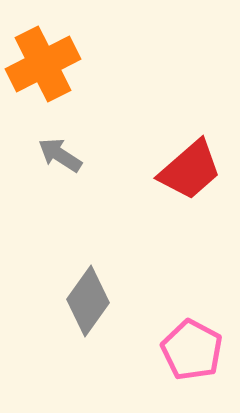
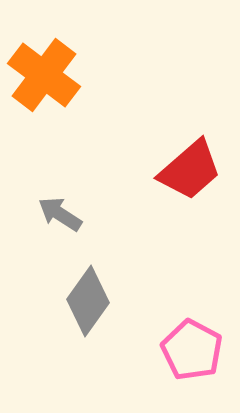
orange cross: moved 1 px right, 11 px down; rotated 26 degrees counterclockwise
gray arrow: moved 59 px down
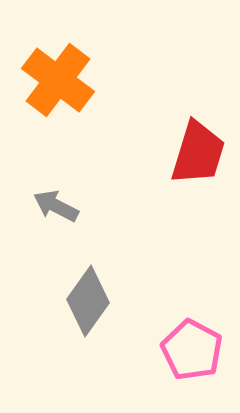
orange cross: moved 14 px right, 5 px down
red trapezoid: moved 8 px right, 17 px up; rotated 32 degrees counterclockwise
gray arrow: moved 4 px left, 8 px up; rotated 6 degrees counterclockwise
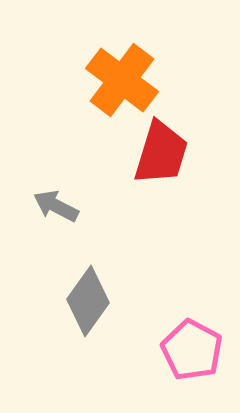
orange cross: moved 64 px right
red trapezoid: moved 37 px left
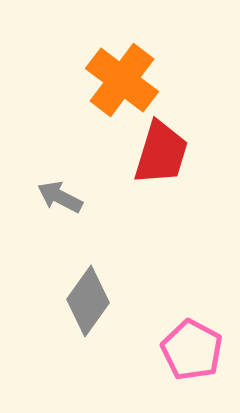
gray arrow: moved 4 px right, 9 px up
